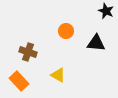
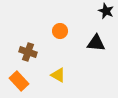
orange circle: moved 6 px left
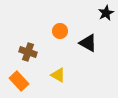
black star: moved 2 px down; rotated 21 degrees clockwise
black triangle: moved 8 px left; rotated 24 degrees clockwise
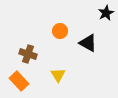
brown cross: moved 2 px down
yellow triangle: rotated 28 degrees clockwise
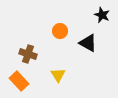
black star: moved 4 px left, 2 px down; rotated 21 degrees counterclockwise
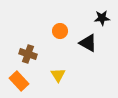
black star: moved 3 px down; rotated 28 degrees counterclockwise
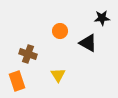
orange rectangle: moved 2 px left; rotated 24 degrees clockwise
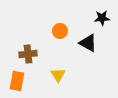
brown cross: rotated 24 degrees counterclockwise
orange rectangle: rotated 30 degrees clockwise
